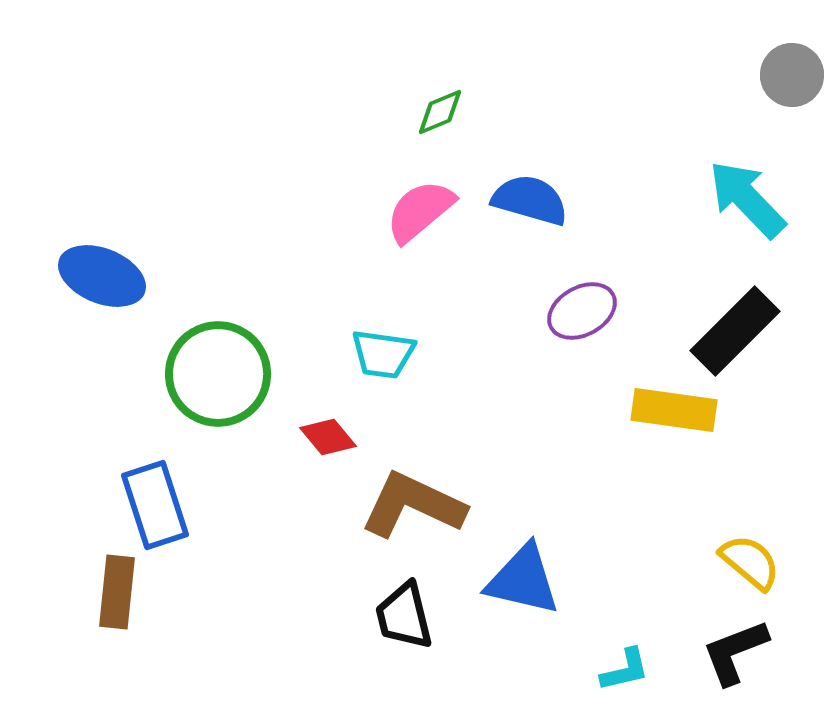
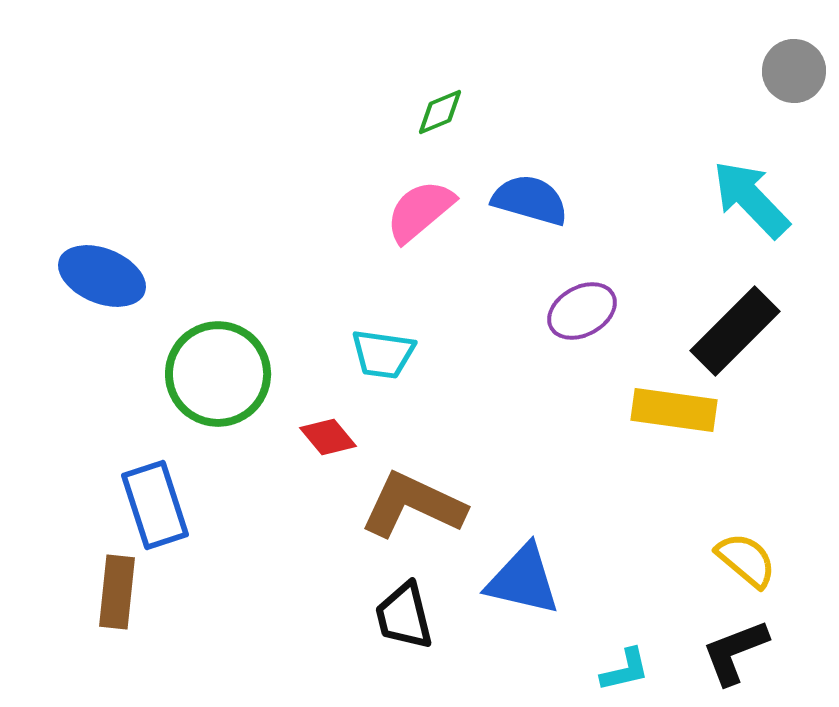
gray circle: moved 2 px right, 4 px up
cyan arrow: moved 4 px right
yellow semicircle: moved 4 px left, 2 px up
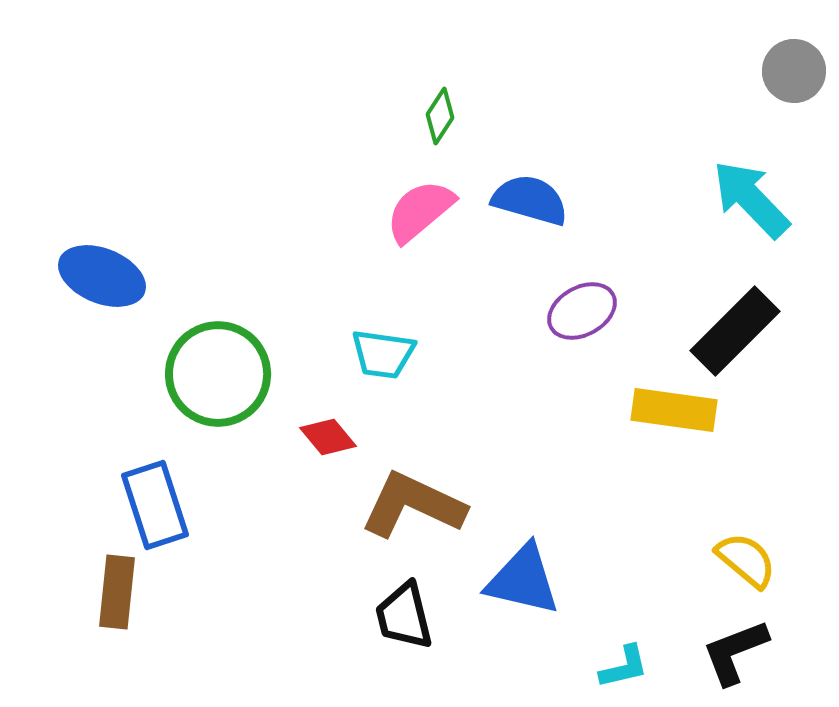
green diamond: moved 4 px down; rotated 34 degrees counterclockwise
cyan L-shape: moved 1 px left, 3 px up
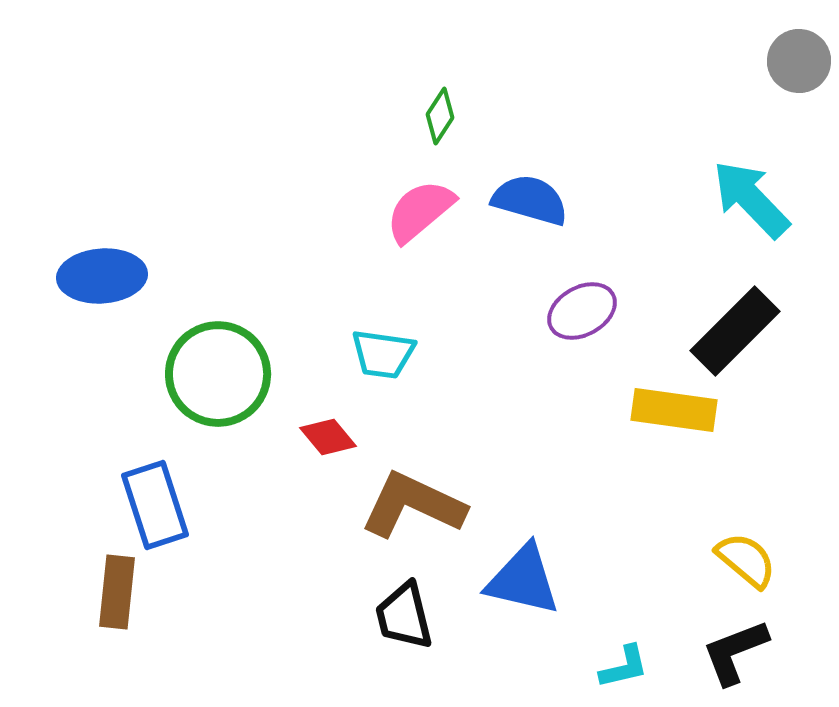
gray circle: moved 5 px right, 10 px up
blue ellipse: rotated 26 degrees counterclockwise
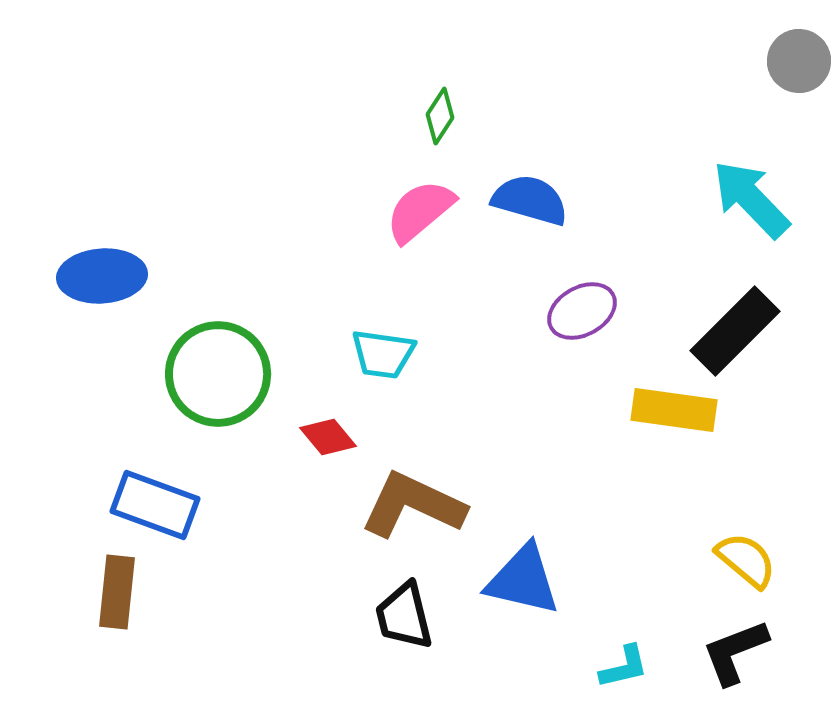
blue rectangle: rotated 52 degrees counterclockwise
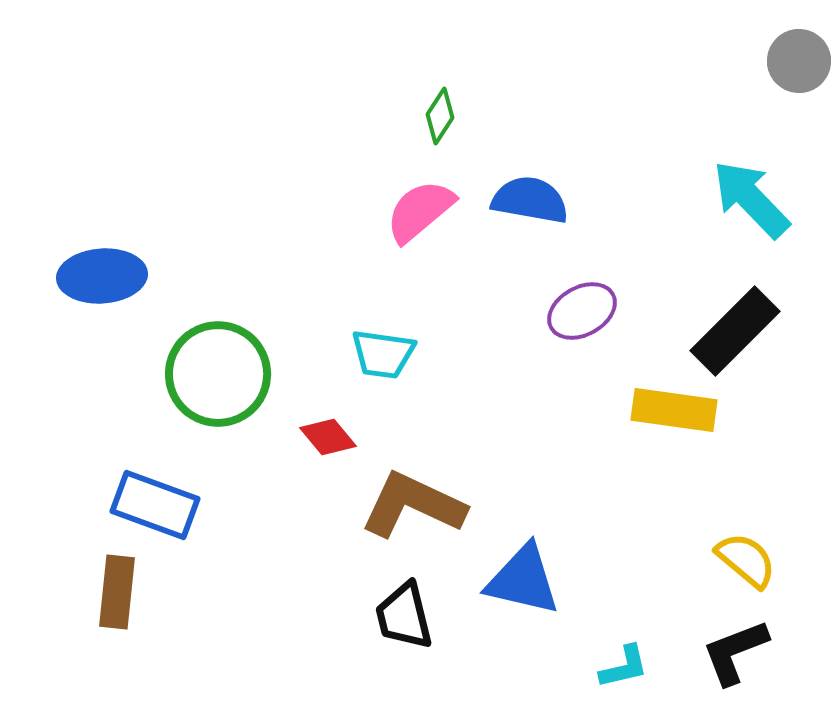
blue semicircle: rotated 6 degrees counterclockwise
